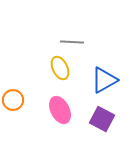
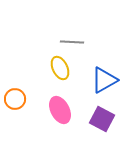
orange circle: moved 2 px right, 1 px up
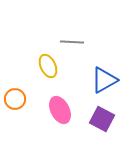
yellow ellipse: moved 12 px left, 2 px up
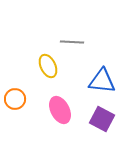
blue triangle: moved 2 px left, 1 px down; rotated 36 degrees clockwise
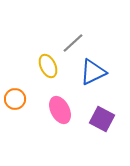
gray line: moved 1 px right, 1 px down; rotated 45 degrees counterclockwise
blue triangle: moved 9 px left, 9 px up; rotated 32 degrees counterclockwise
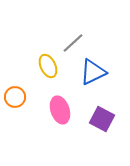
orange circle: moved 2 px up
pink ellipse: rotated 8 degrees clockwise
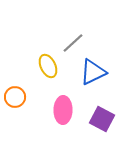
pink ellipse: moved 3 px right; rotated 20 degrees clockwise
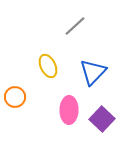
gray line: moved 2 px right, 17 px up
blue triangle: rotated 20 degrees counterclockwise
pink ellipse: moved 6 px right
purple square: rotated 15 degrees clockwise
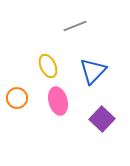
gray line: rotated 20 degrees clockwise
blue triangle: moved 1 px up
orange circle: moved 2 px right, 1 px down
pink ellipse: moved 11 px left, 9 px up; rotated 16 degrees counterclockwise
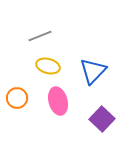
gray line: moved 35 px left, 10 px down
yellow ellipse: rotated 50 degrees counterclockwise
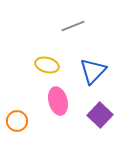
gray line: moved 33 px right, 10 px up
yellow ellipse: moved 1 px left, 1 px up
orange circle: moved 23 px down
purple square: moved 2 px left, 4 px up
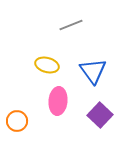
gray line: moved 2 px left, 1 px up
blue triangle: rotated 20 degrees counterclockwise
pink ellipse: rotated 20 degrees clockwise
